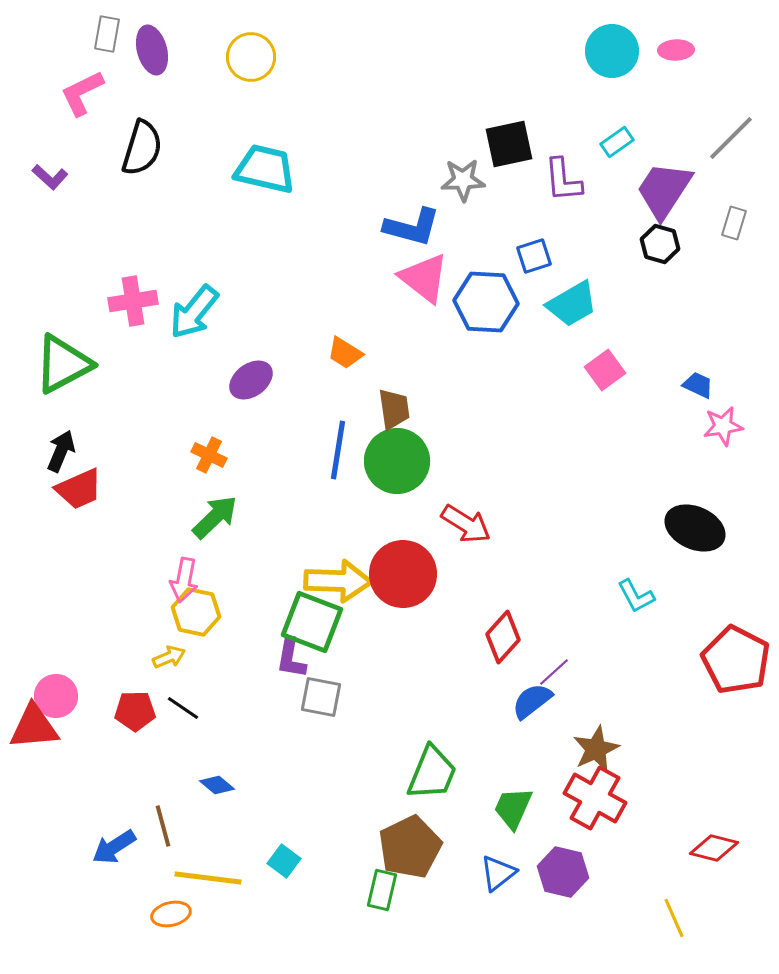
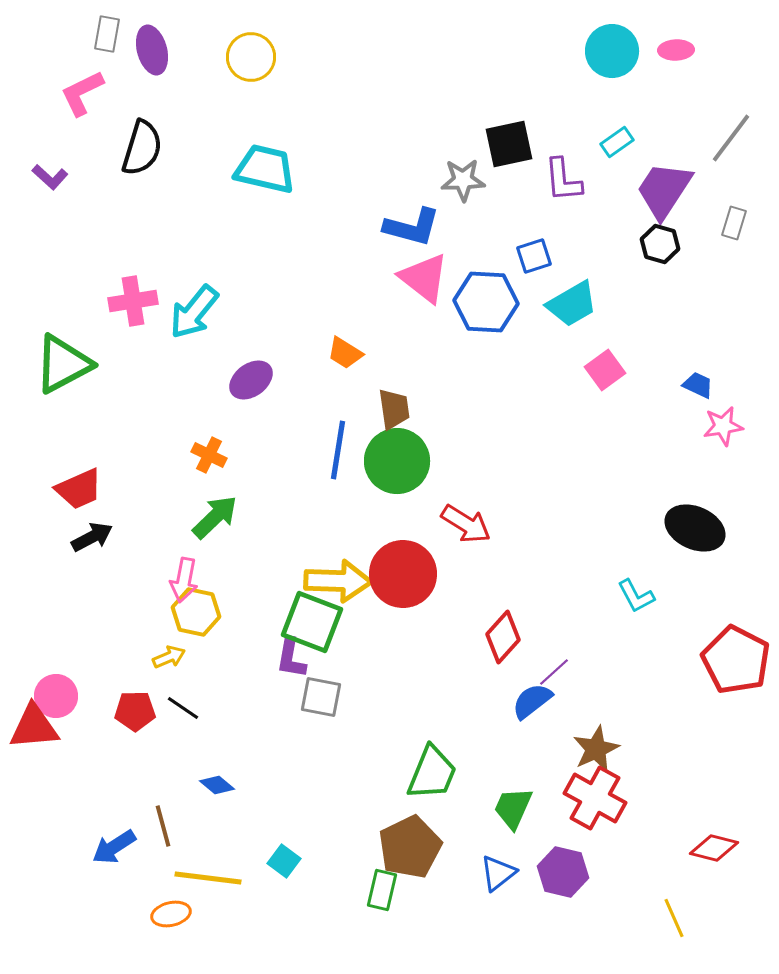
gray line at (731, 138): rotated 8 degrees counterclockwise
black arrow at (61, 451): moved 31 px right, 86 px down; rotated 39 degrees clockwise
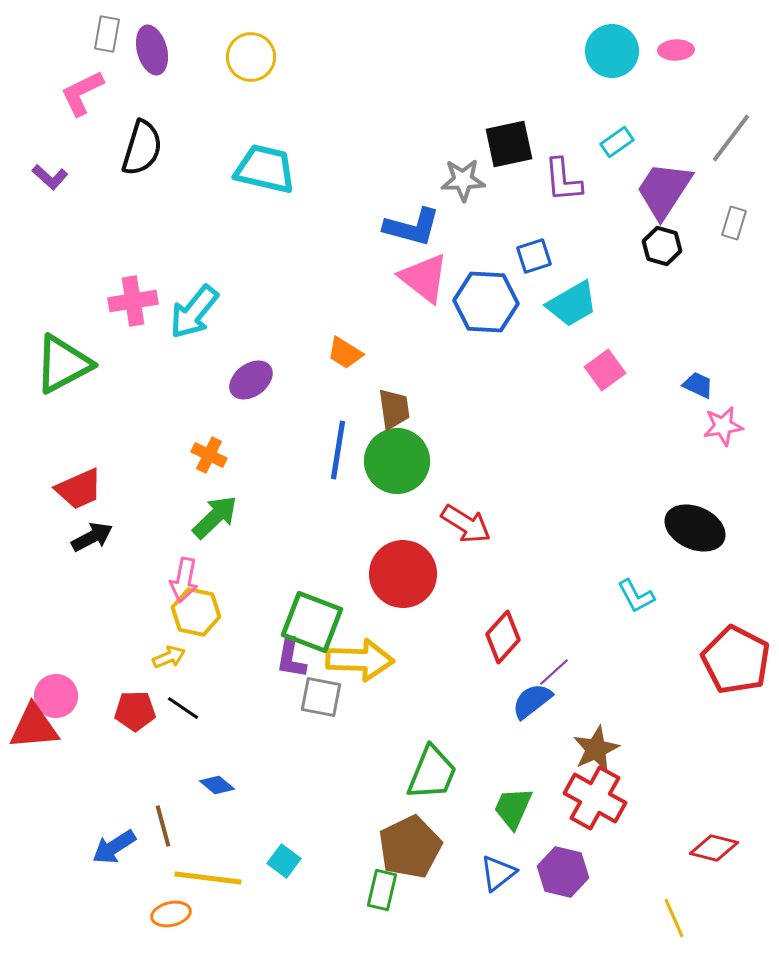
black hexagon at (660, 244): moved 2 px right, 2 px down
yellow arrow at (338, 581): moved 22 px right, 79 px down
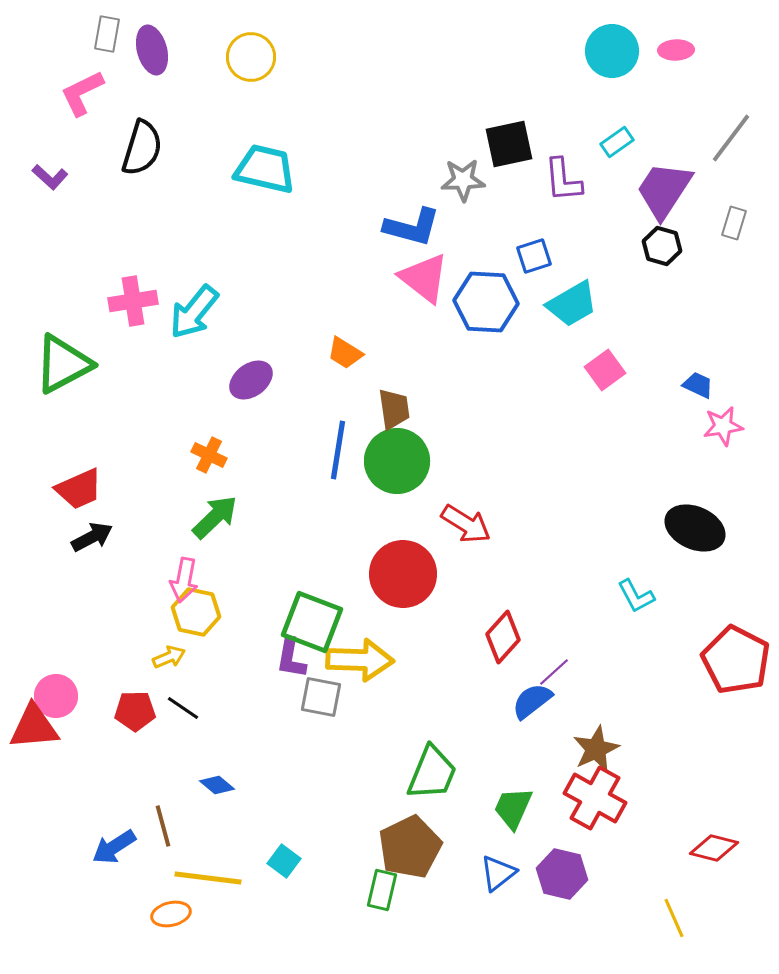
purple hexagon at (563, 872): moved 1 px left, 2 px down
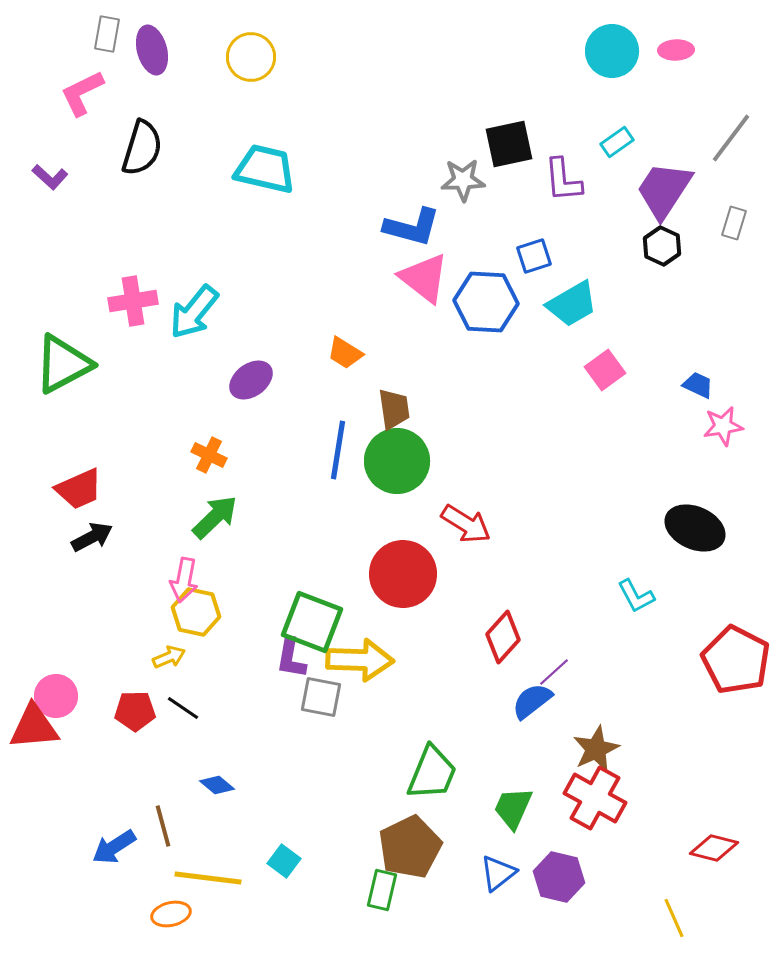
black hexagon at (662, 246): rotated 9 degrees clockwise
purple hexagon at (562, 874): moved 3 px left, 3 px down
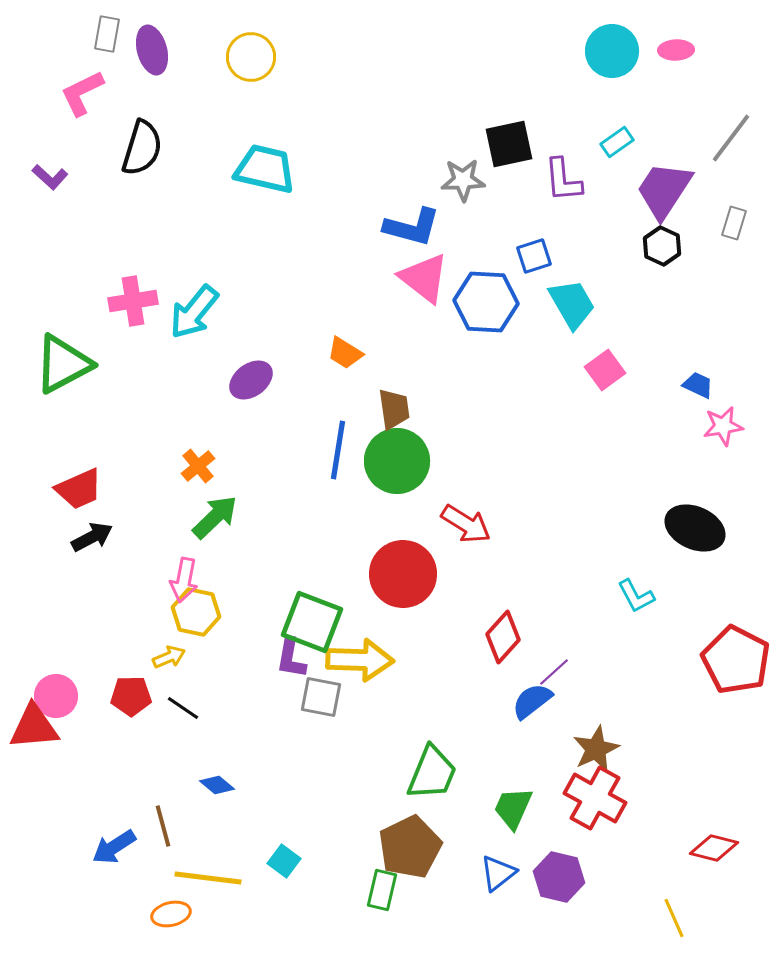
cyan trapezoid at (572, 304): rotated 90 degrees counterclockwise
orange cross at (209, 455): moved 11 px left, 11 px down; rotated 24 degrees clockwise
red pentagon at (135, 711): moved 4 px left, 15 px up
